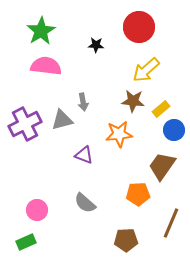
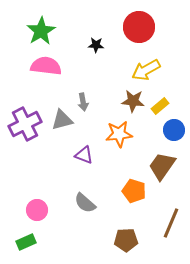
yellow arrow: rotated 12 degrees clockwise
yellow rectangle: moved 1 px left, 3 px up
orange pentagon: moved 4 px left, 3 px up; rotated 20 degrees clockwise
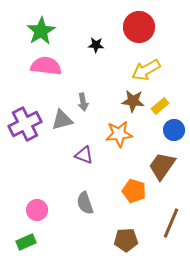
gray semicircle: rotated 30 degrees clockwise
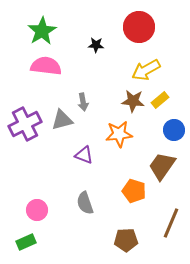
green star: moved 1 px right
yellow rectangle: moved 6 px up
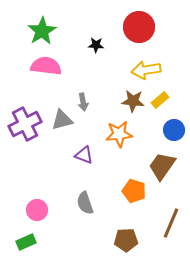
yellow arrow: rotated 20 degrees clockwise
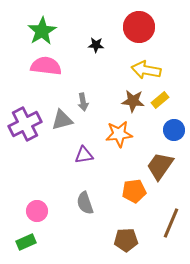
yellow arrow: rotated 20 degrees clockwise
purple triangle: rotated 30 degrees counterclockwise
brown trapezoid: moved 2 px left
orange pentagon: rotated 25 degrees counterclockwise
pink circle: moved 1 px down
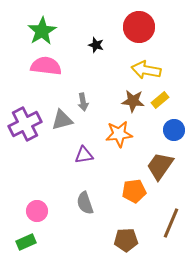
black star: rotated 14 degrees clockwise
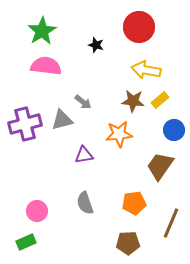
gray arrow: rotated 42 degrees counterclockwise
purple cross: rotated 12 degrees clockwise
orange pentagon: moved 12 px down
brown pentagon: moved 2 px right, 3 px down
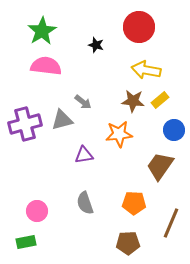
orange pentagon: rotated 10 degrees clockwise
green rectangle: rotated 12 degrees clockwise
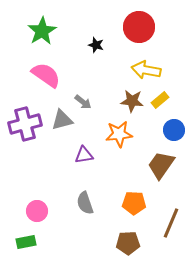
pink semicircle: moved 9 px down; rotated 28 degrees clockwise
brown star: moved 1 px left
brown trapezoid: moved 1 px right, 1 px up
